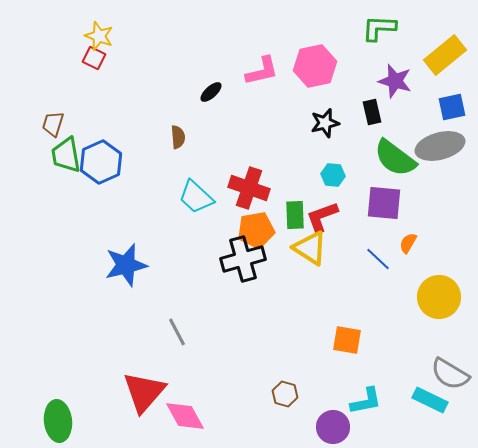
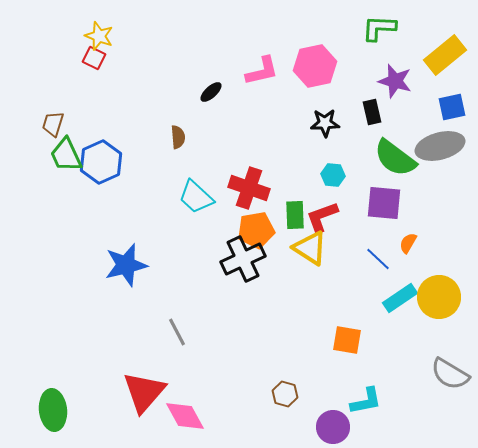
black star: rotated 12 degrees clockwise
green trapezoid: rotated 15 degrees counterclockwise
black cross: rotated 9 degrees counterclockwise
cyan rectangle: moved 30 px left, 102 px up; rotated 60 degrees counterclockwise
green ellipse: moved 5 px left, 11 px up
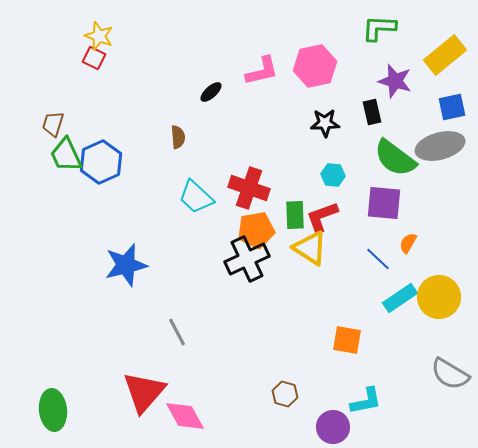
black cross: moved 4 px right
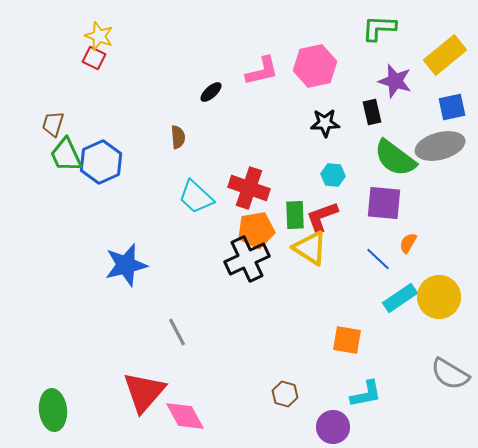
cyan L-shape: moved 7 px up
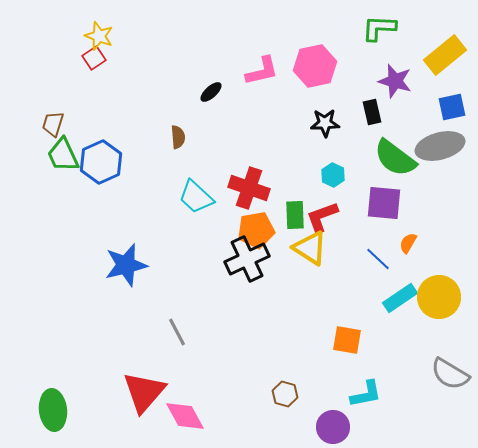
red square: rotated 30 degrees clockwise
green trapezoid: moved 3 px left
cyan hexagon: rotated 20 degrees clockwise
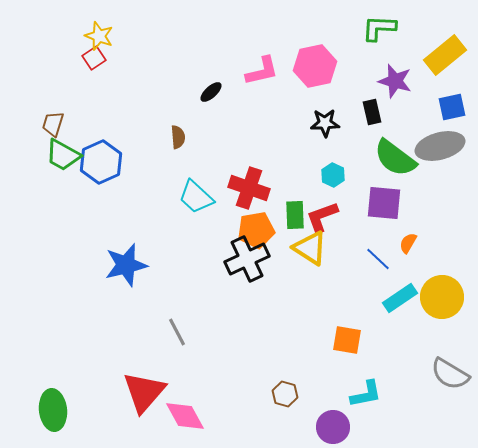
green trapezoid: rotated 36 degrees counterclockwise
yellow circle: moved 3 px right
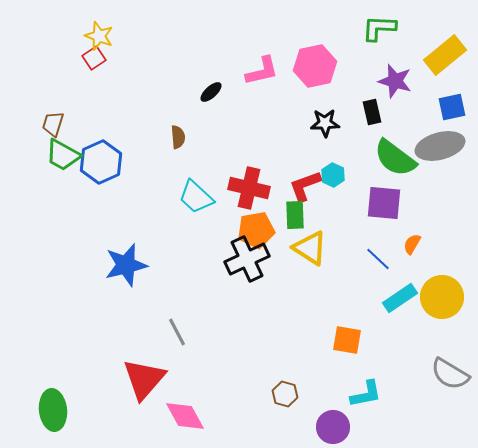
red cross: rotated 6 degrees counterclockwise
red L-shape: moved 17 px left, 31 px up
orange semicircle: moved 4 px right, 1 px down
red triangle: moved 13 px up
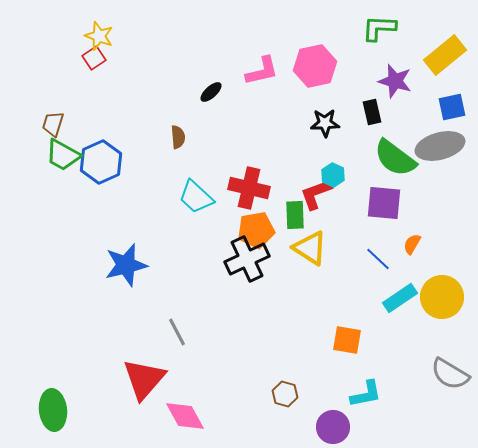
red L-shape: moved 11 px right, 8 px down
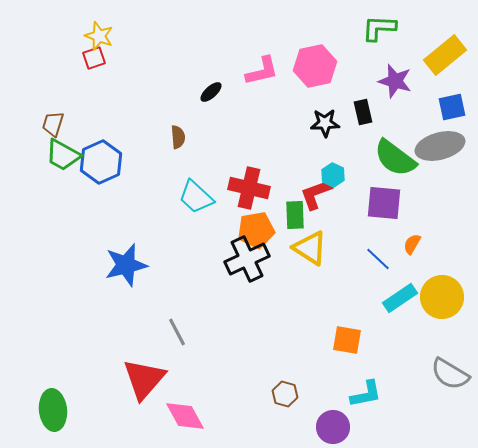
red square: rotated 15 degrees clockwise
black rectangle: moved 9 px left
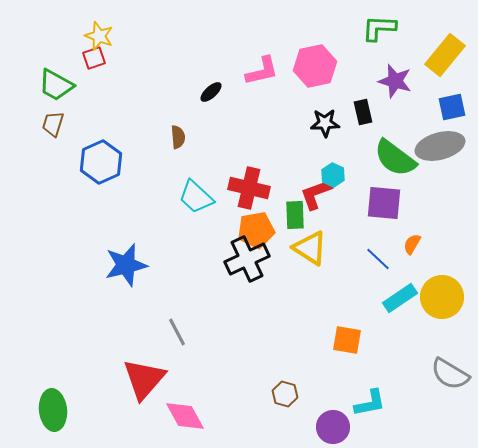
yellow rectangle: rotated 12 degrees counterclockwise
green trapezoid: moved 7 px left, 70 px up
cyan L-shape: moved 4 px right, 9 px down
